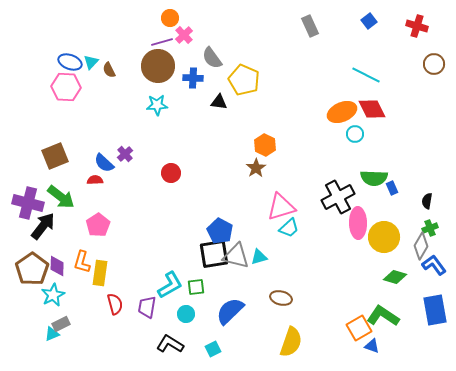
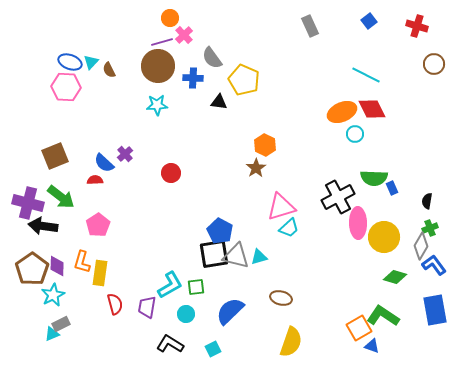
black arrow at (43, 226): rotated 120 degrees counterclockwise
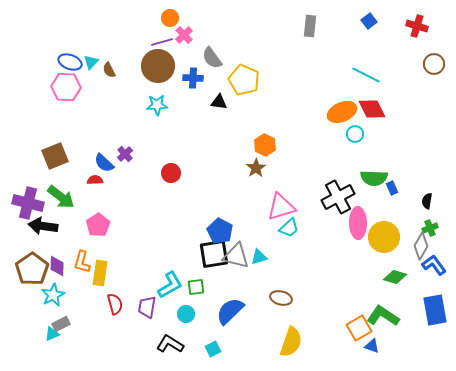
gray rectangle at (310, 26): rotated 30 degrees clockwise
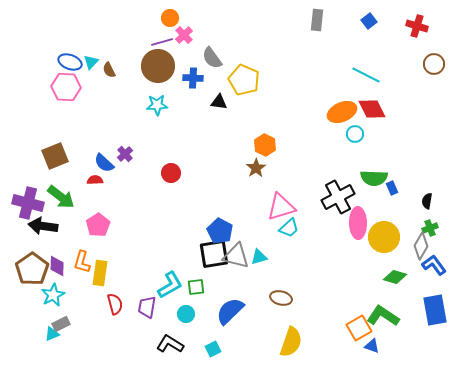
gray rectangle at (310, 26): moved 7 px right, 6 px up
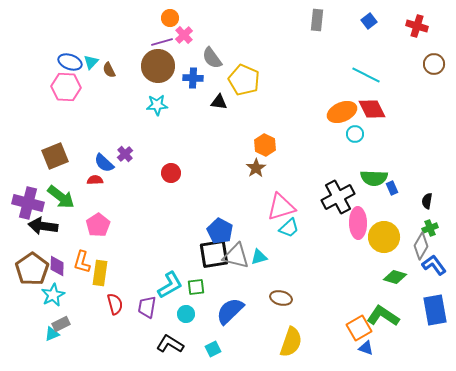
blue triangle at (372, 346): moved 6 px left, 2 px down
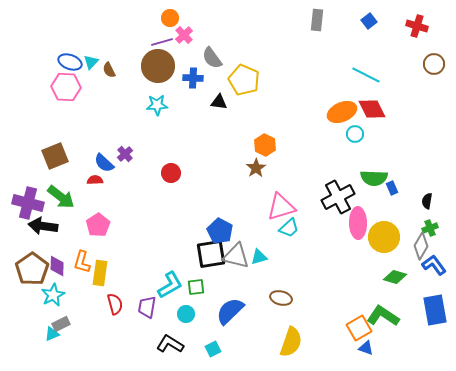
black square at (214, 254): moved 3 px left
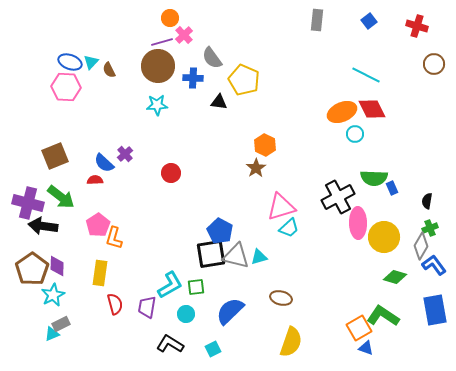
orange L-shape at (82, 262): moved 32 px right, 24 px up
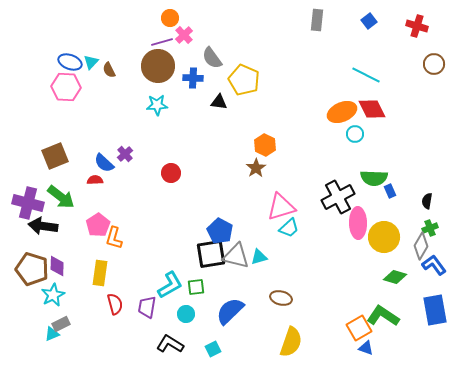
blue rectangle at (392, 188): moved 2 px left, 3 px down
brown pentagon at (32, 269): rotated 20 degrees counterclockwise
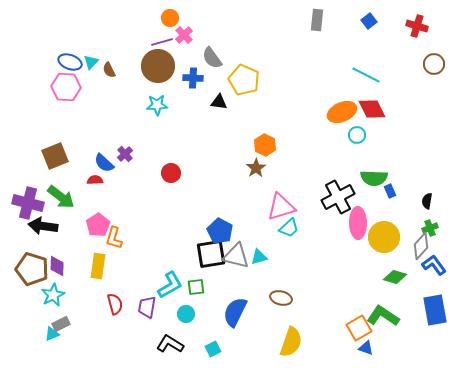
cyan circle at (355, 134): moved 2 px right, 1 px down
gray diamond at (421, 246): rotated 12 degrees clockwise
yellow rectangle at (100, 273): moved 2 px left, 7 px up
blue semicircle at (230, 311): moved 5 px right, 1 px down; rotated 20 degrees counterclockwise
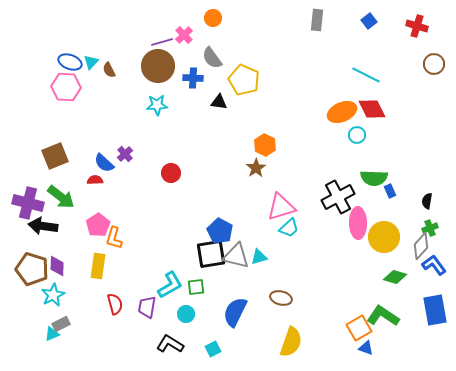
orange circle at (170, 18): moved 43 px right
